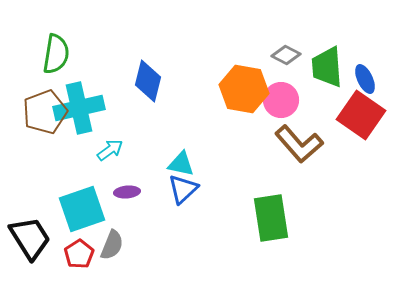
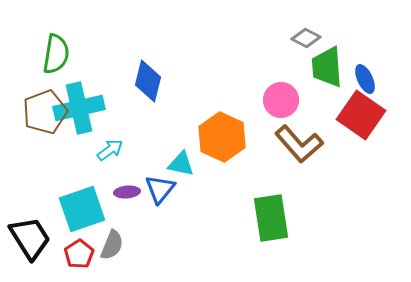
gray diamond: moved 20 px right, 17 px up
orange hexagon: moved 22 px left, 48 px down; rotated 15 degrees clockwise
blue triangle: moved 23 px left; rotated 8 degrees counterclockwise
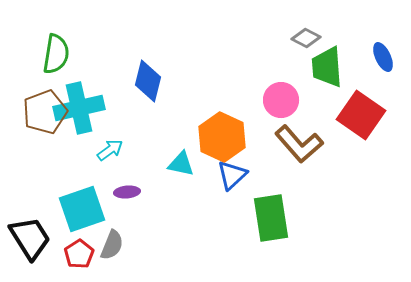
blue ellipse: moved 18 px right, 22 px up
blue triangle: moved 72 px right, 14 px up; rotated 8 degrees clockwise
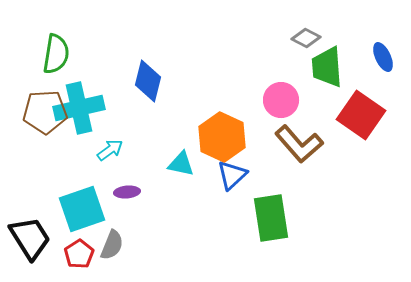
brown pentagon: rotated 18 degrees clockwise
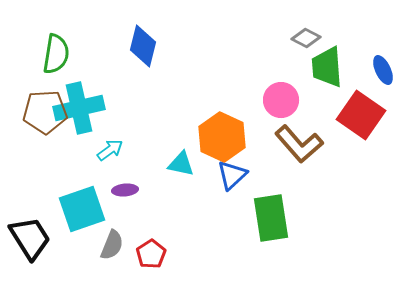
blue ellipse: moved 13 px down
blue diamond: moved 5 px left, 35 px up
purple ellipse: moved 2 px left, 2 px up
red pentagon: moved 72 px right
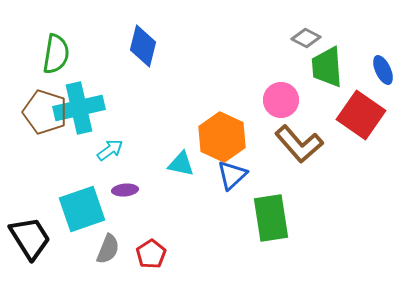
brown pentagon: rotated 21 degrees clockwise
gray semicircle: moved 4 px left, 4 px down
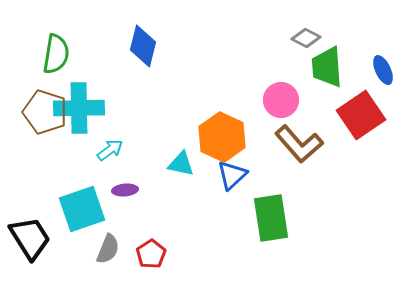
cyan cross: rotated 12 degrees clockwise
red square: rotated 21 degrees clockwise
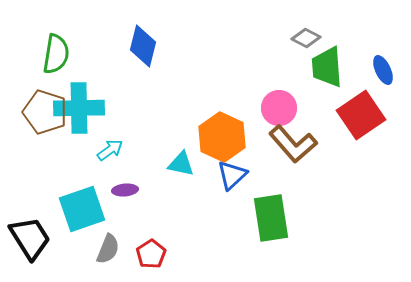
pink circle: moved 2 px left, 8 px down
brown L-shape: moved 6 px left
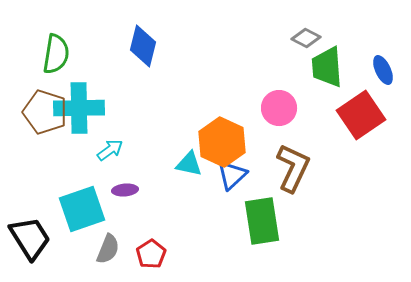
orange hexagon: moved 5 px down
brown L-shape: moved 24 px down; rotated 114 degrees counterclockwise
cyan triangle: moved 8 px right
green rectangle: moved 9 px left, 3 px down
